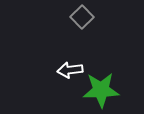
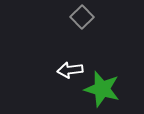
green star: moved 1 px right, 1 px up; rotated 18 degrees clockwise
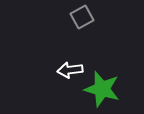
gray square: rotated 15 degrees clockwise
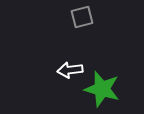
gray square: rotated 15 degrees clockwise
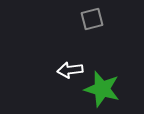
gray square: moved 10 px right, 2 px down
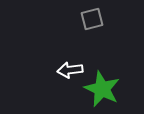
green star: rotated 9 degrees clockwise
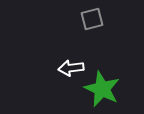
white arrow: moved 1 px right, 2 px up
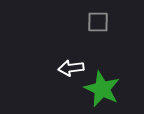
gray square: moved 6 px right, 3 px down; rotated 15 degrees clockwise
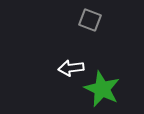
gray square: moved 8 px left, 2 px up; rotated 20 degrees clockwise
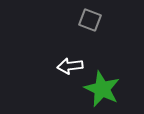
white arrow: moved 1 px left, 2 px up
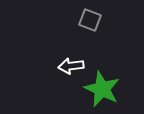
white arrow: moved 1 px right
